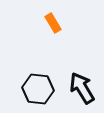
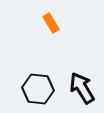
orange rectangle: moved 2 px left
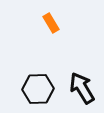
black hexagon: rotated 8 degrees counterclockwise
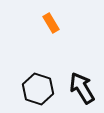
black hexagon: rotated 20 degrees clockwise
